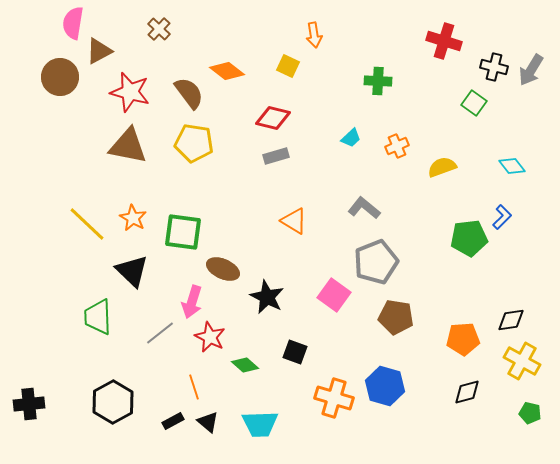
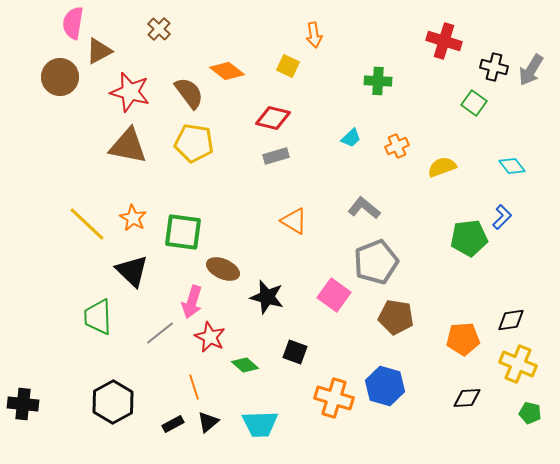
black star at (267, 297): rotated 12 degrees counterclockwise
yellow cross at (522, 361): moved 4 px left, 3 px down; rotated 6 degrees counterclockwise
black diamond at (467, 392): moved 6 px down; rotated 12 degrees clockwise
black cross at (29, 404): moved 6 px left; rotated 12 degrees clockwise
black rectangle at (173, 421): moved 3 px down
black triangle at (208, 422): rotated 40 degrees clockwise
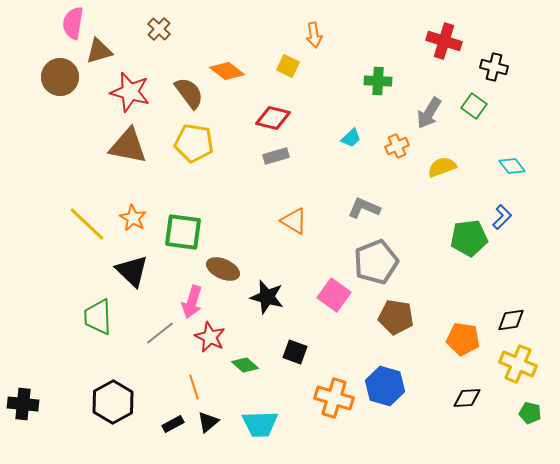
brown triangle at (99, 51): rotated 12 degrees clockwise
gray arrow at (531, 70): moved 102 px left, 43 px down
green square at (474, 103): moved 3 px down
gray L-shape at (364, 208): rotated 16 degrees counterclockwise
orange pentagon at (463, 339): rotated 12 degrees clockwise
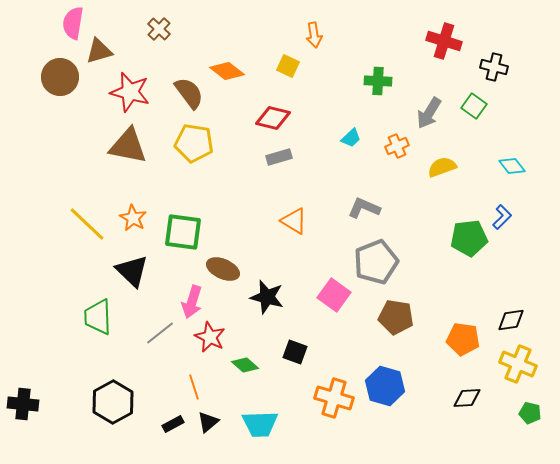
gray rectangle at (276, 156): moved 3 px right, 1 px down
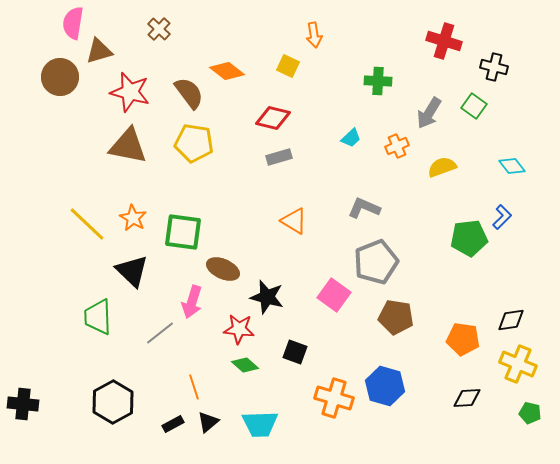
red star at (210, 337): moved 29 px right, 8 px up; rotated 20 degrees counterclockwise
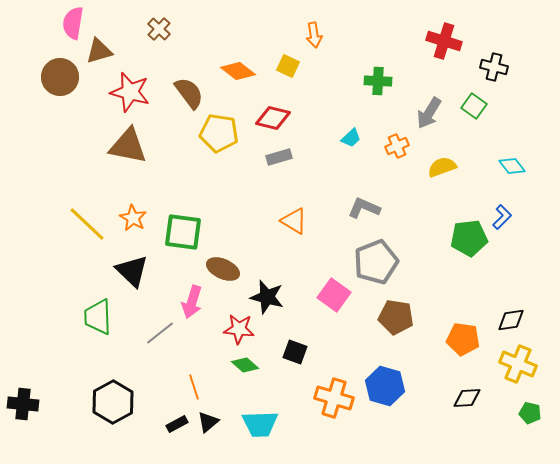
orange diamond at (227, 71): moved 11 px right
yellow pentagon at (194, 143): moved 25 px right, 10 px up
black rectangle at (173, 424): moved 4 px right
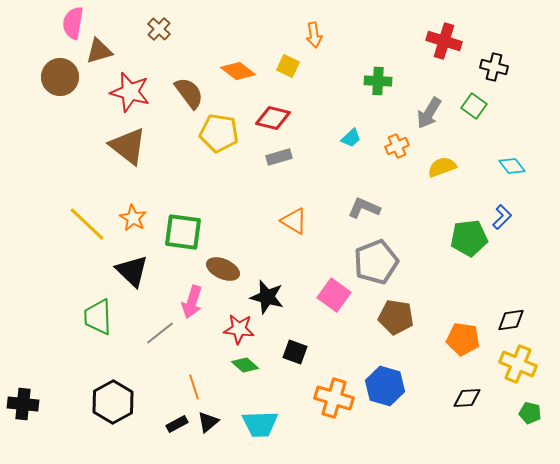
brown triangle at (128, 146): rotated 27 degrees clockwise
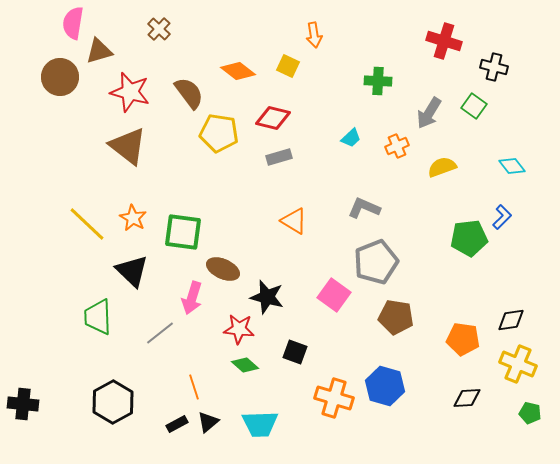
pink arrow at (192, 302): moved 4 px up
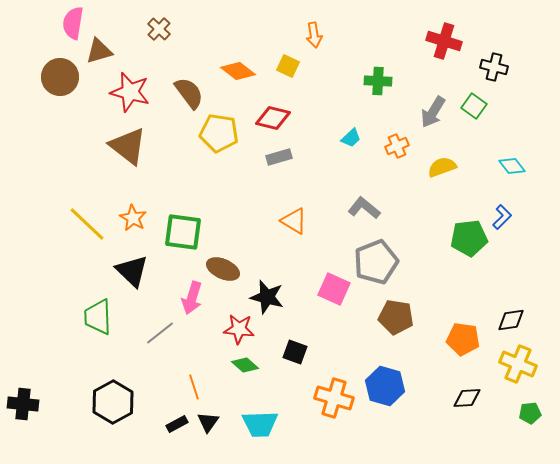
gray arrow at (429, 113): moved 4 px right, 1 px up
gray L-shape at (364, 208): rotated 16 degrees clockwise
pink square at (334, 295): moved 6 px up; rotated 12 degrees counterclockwise
green pentagon at (530, 413): rotated 20 degrees counterclockwise
black triangle at (208, 422): rotated 15 degrees counterclockwise
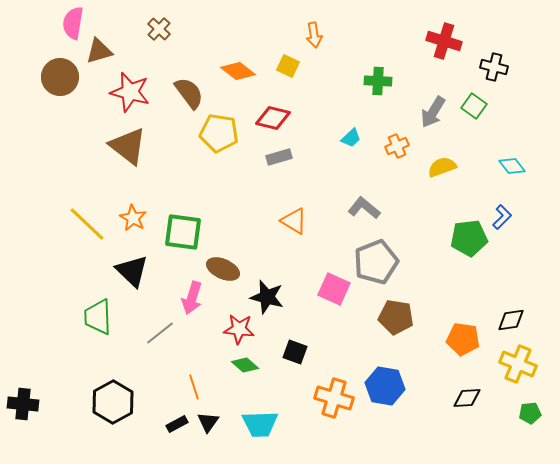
blue hexagon at (385, 386): rotated 6 degrees counterclockwise
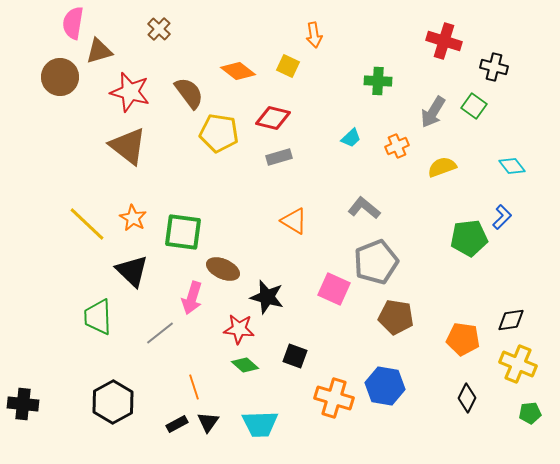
black square at (295, 352): moved 4 px down
black diamond at (467, 398): rotated 60 degrees counterclockwise
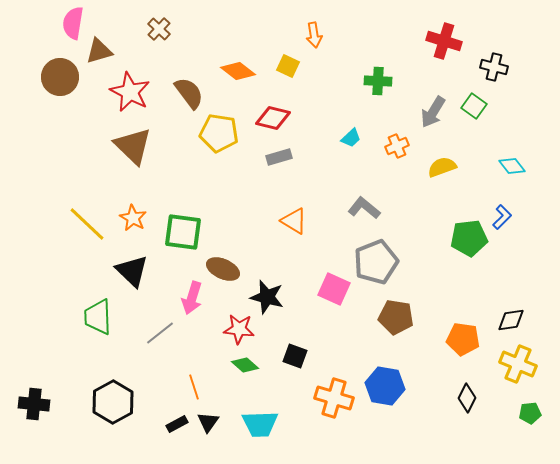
red star at (130, 92): rotated 12 degrees clockwise
brown triangle at (128, 146): moved 5 px right; rotated 6 degrees clockwise
black cross at (23, 404): moved 11 px right
